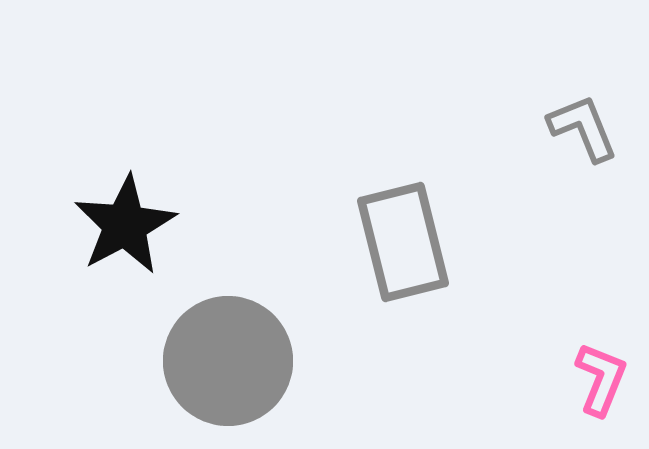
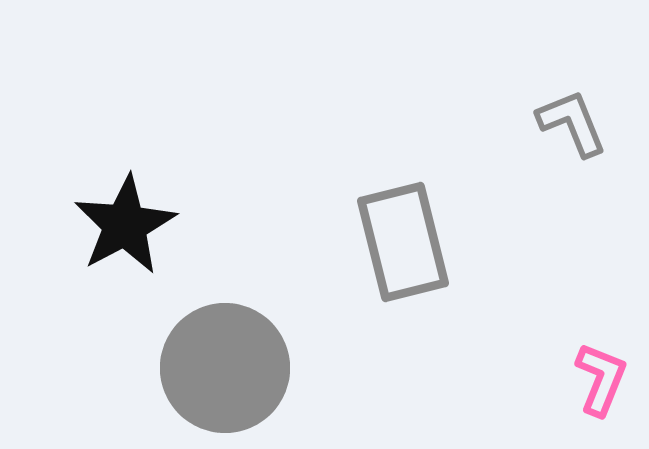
gray L-shape: moved 11 px left, 5 px up
gray circle: moved 3 px left, 7 px down
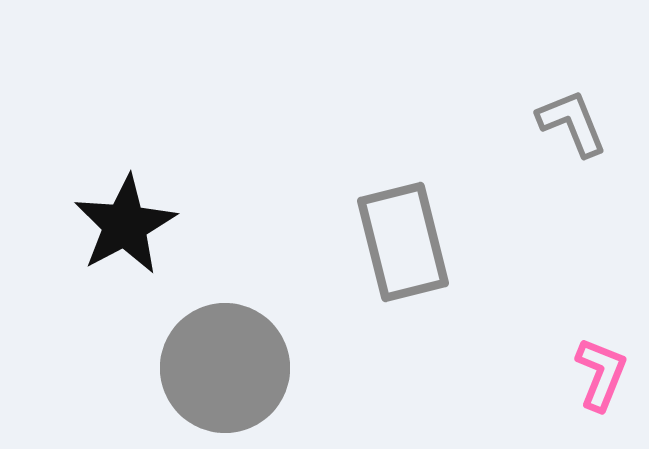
pink L-shape: moved 5 px up
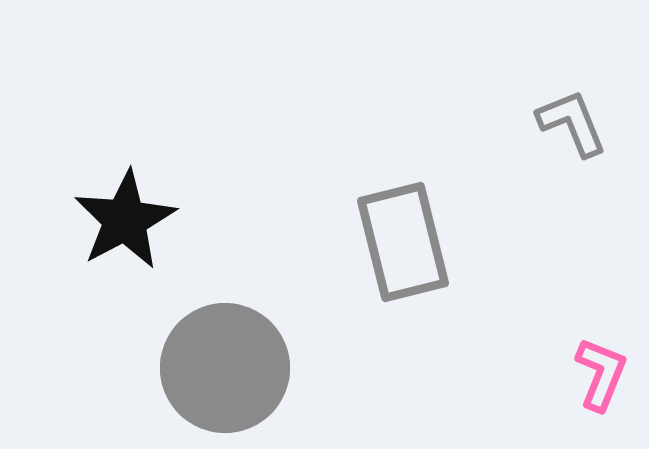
black star: moved 5 px up
